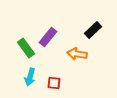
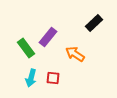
black rectangle: moved 1 px right, 7 px up
orange arrow: moved 2 px left; rotated 24 degrees clockwise
cyan arrow: moved 1 px right, 1 px down
red square: moved 1 px left, 5 px up
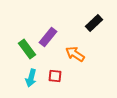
green rectangle: moved 1 px right, 1 px down
red square: moved 2 px right, 2 px up
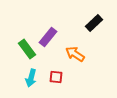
red square: moved 1 px right, 1 px down
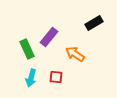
black rectangle: rotated 12 degrees clockwise
purple rectangle: moved 1 px right
green rectangle: rotated 12 degrees clockwise
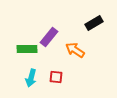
green rectangle: rotated 66 degrees counterclockwise
orange arrow: moved 4 px up
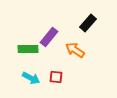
black rectangle: moved 6 px left; rotated 18 degrees counterclockwise
green rectangle: moved 1 px right
cyan arrow: rotated 78 degrees counterclockwise
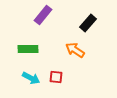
purple rectangle: moved 6 px left, 22 px up
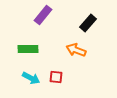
orange arrow: moved 1 px right; rotated 12 degrees counterclockwise
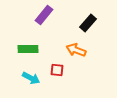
purple rectangle: moved 1 px right
red square: moved 1 px right, 7 px up
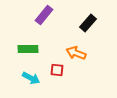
orange arrow: moved 3 px down
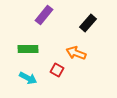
red square: rotated 24 degrees clockwise
cyan arrow: moved 3 px left
